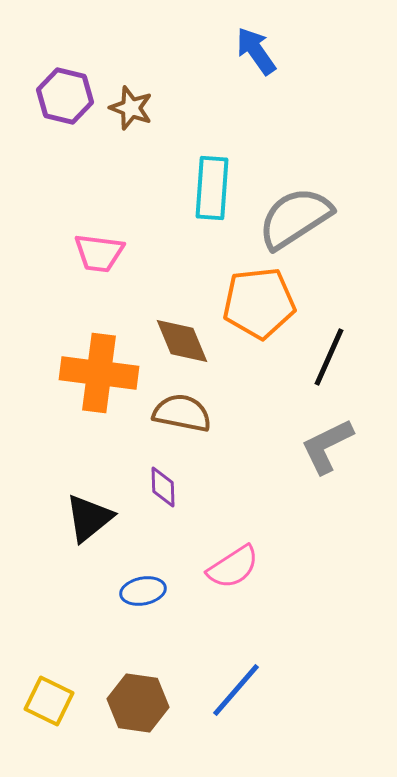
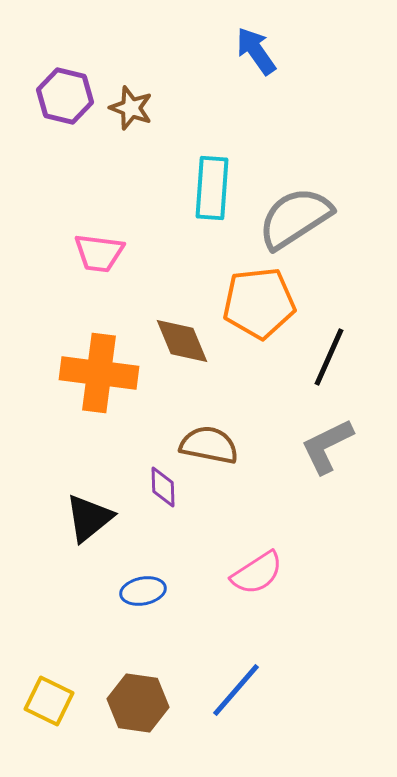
brown semicircle: moved 27 px right, 32 px down
pink semicircle: moved 24 px right, 6 px down
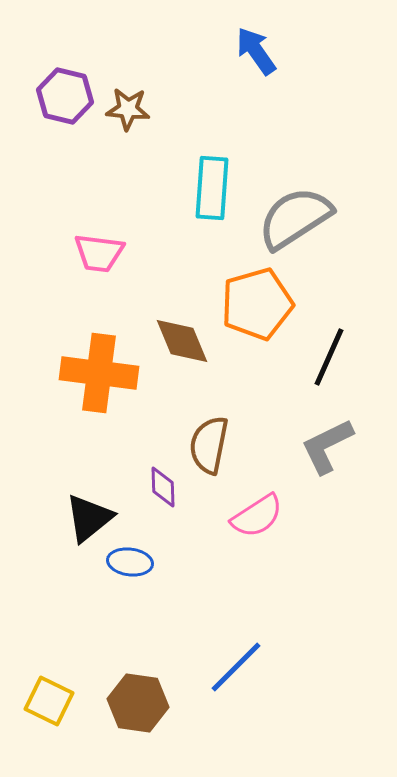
brown star: moved 3 px left, 1 px down; rotated 15 degrees counterclockwise
orange pentagon: moved 2 px left, 1 px down; rotated 10 degrees counterclockwise
brown semicircle: rotated 90 degrees counterclockwise
pink semicircle: moved 57 px up
blue ellipse: moved 13 px left, 29 px up; rotated 18 degrees clockwise
blue line: moved 23 px up; rotated 4 degrees clockwise
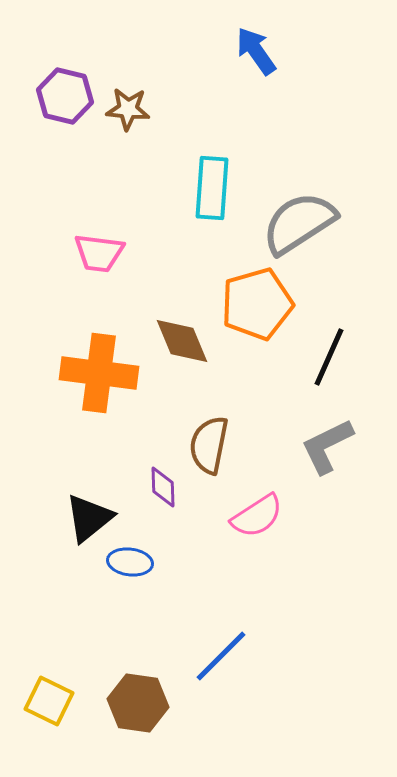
gray semicircle: moved 4 px right, 5 px down
blue line: moved 15 px left, 11 px up
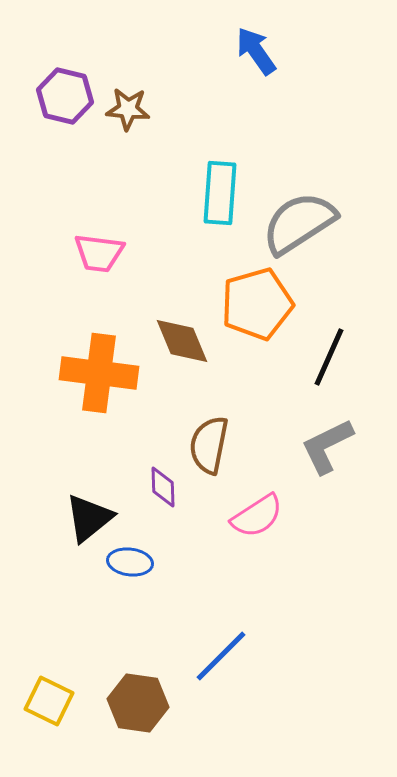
cyan rectangle: moved 8 px right, 5 px down
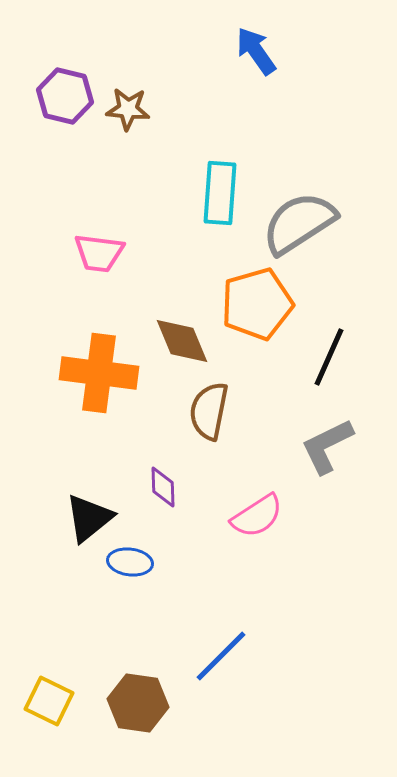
brown semicircle: moved 34 px up
